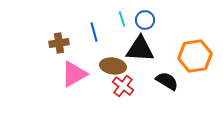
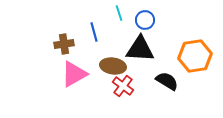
cyan line: moved 3 px left, 6 px up
brown cross: moved 5 px right, 1 px down
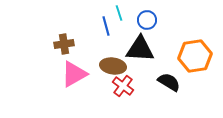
blue circle: moved 2 px right
blue line: moved 12 px right, 6 px up
black semicircle: moved 2 px right, 1 px down
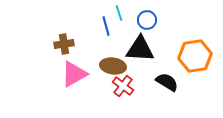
black semicircle: moved 2 px left
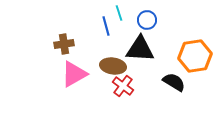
black semicircle: moved 7 px right
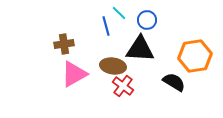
cyan line: rotated 28 degrees counterclockwise
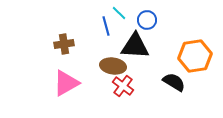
black triangle: moved 5 px left, 3 px up
pink triangle: moved 8 px left, 9 px down
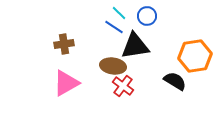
blue circle: moved 4 px up
blue line: moved 8 px right, 1 px down; rotated 42 degrees counterclockwise
black triangle: rotated 12 degrees counterclockwise
black semicircle: moved 1 px right, 1 px up
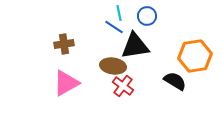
cyan line: rotated 35 degrees clockwise
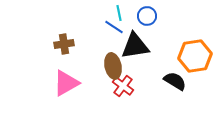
brown ellipse: rotated 70 degrees clockwise
